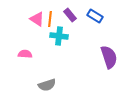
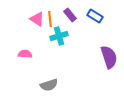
orange line: rotated 14 degrees counterclockwise
cyan cross: rotated 24 degrees counterclockwise
gray semicircle: moved 2 px right
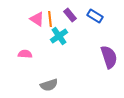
cyan cross: rotated 18 degrees counterclockwise
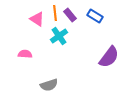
orange line: moved 5 px right, 6 px up
purple semicircle: rotated 55 degrees clockwise
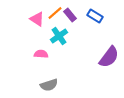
orange line: rotated 56 degrees clockwise
pink semicircle: moved 16 px right
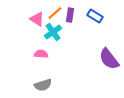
purple rectangle: rotated 48 degrees clockwise
cyan cross: moved 6 px left, 4 px up
purple semicircle: moved 2 px down; rotated 105 degrees clockwise
gray semicircle: moved 6 px left
